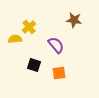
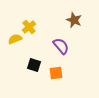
brown star: rotated 14 degrees clockwise
yellow semicircle: rotated 16 degrees counterclockwise
purple semicircle: moved 5 px right, 1 px down
orange square: moved 3 px left
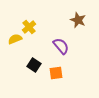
brown star: moved 4 px right
black square: rotated 16 degrees clockwise
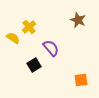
yellow semicircle: moved 2 px left, 1 px up; rotated 56 degrees clockwise
purple semicircle: moved 10 px left, 2 px down
black square: rotated 24 degrees clockwise
orange square: moved 25 px right, 7 px down
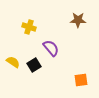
brown star: rotated 21 degrees counterclockwise
yellow cross: rotated 32 degrees counterclockwise
yellow semicircle: moved 24 px down
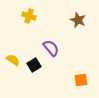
brown star: rotated 21 degrees clockwise
yellow cross: moved 11 px up
yellow semicircle: moved 2 px up
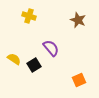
yellow semicircle: moved 1 px right, 1 px up
orange square: moved 2 px left; rotated 16 degrees counterclockwise
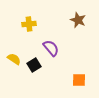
yellow cross: moved 8 px down; rotated 24 degrees counterclockwise
orange square: rotated 24 degrees clockwise
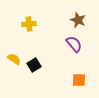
purple semicircle: moved 23 px right, 4 px up
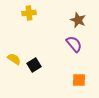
yellow cross: moved 11 px up
